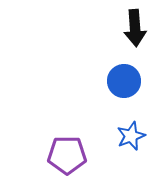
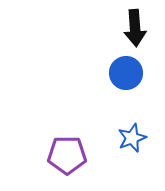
blue circle: moved 2 px right, 8 px up
blue star: moved 1 px right, 2 px down
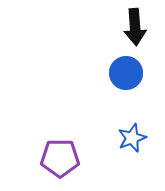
black arrow: moved 1 px up
purple pentagon: moved 7 px left, 3 px down
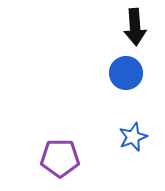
blue star: moved 1 px right, 1 px up
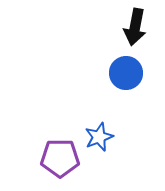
black arrow: rotated 15 degrees clockwise
blue star: moved 34 px left
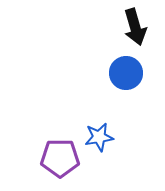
black arrow: rotated 27 degrees counterclockwise
blue star: rotated 12 degrees clockwise
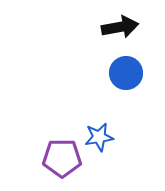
black arrow: moved 15 px left; rotated 84 degrees counterclockwise
purple pentagon: moved 2 px right
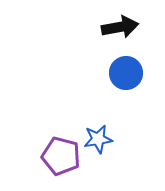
blue star: moved 1 px left, 2 px down
purple pentagon: moved 1 px left, 2 px up; rotated 15 degrees clockwise
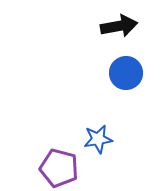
black arrow: moved 1 px left, 1 px up
purple pentagon: moved 2 px left, 12 px down
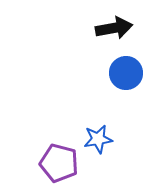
black arrow: moved 5 px left, 2 px down
purple pentagon: moved 5 px up
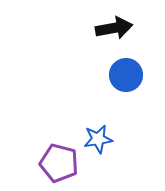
blue circle: moved 2 px down
